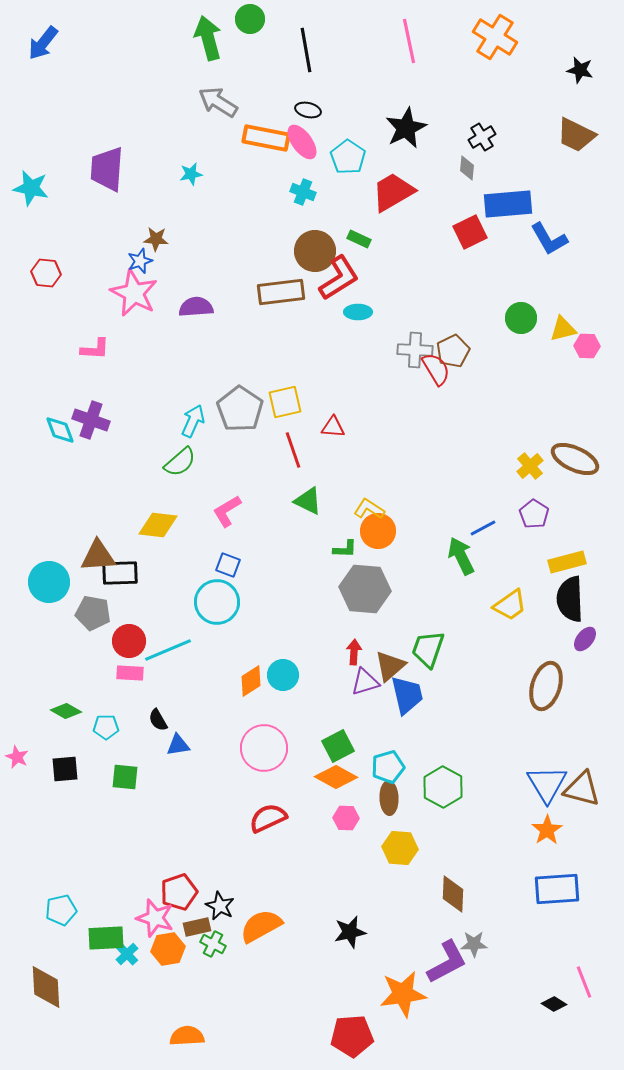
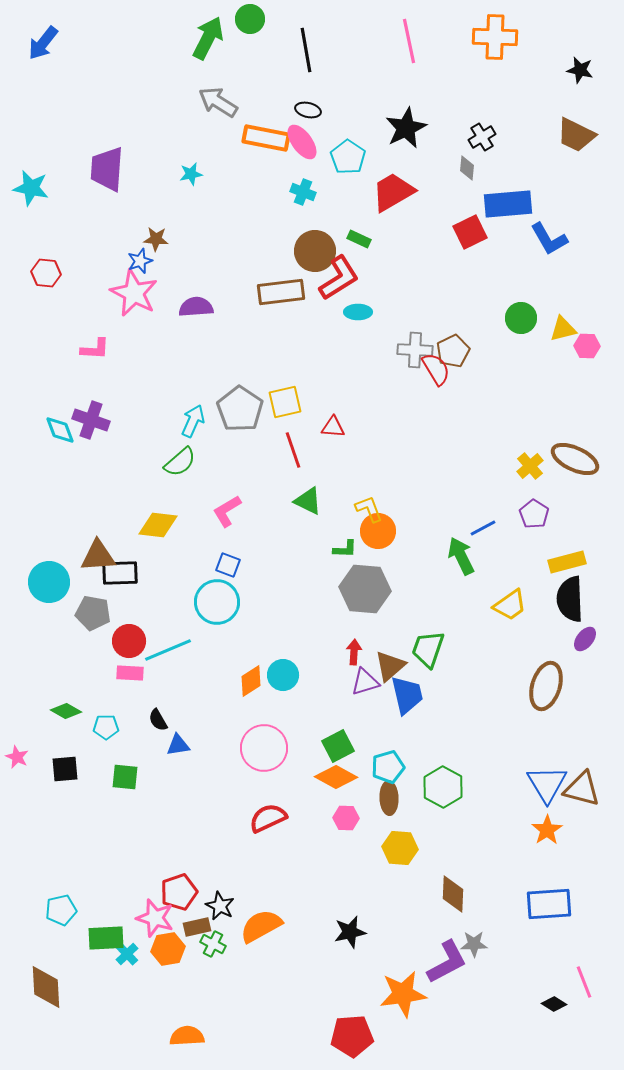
orange cross at (495, 37): rotated 30 degrees counterclockwise
green arrow at (208, 38): rotated 42 degrees clockwise
yellow L-shape at (369, 509): rotated 36 degrees clockwise
blue rectangle at (557, 889): moved 8 px left, 15 px down
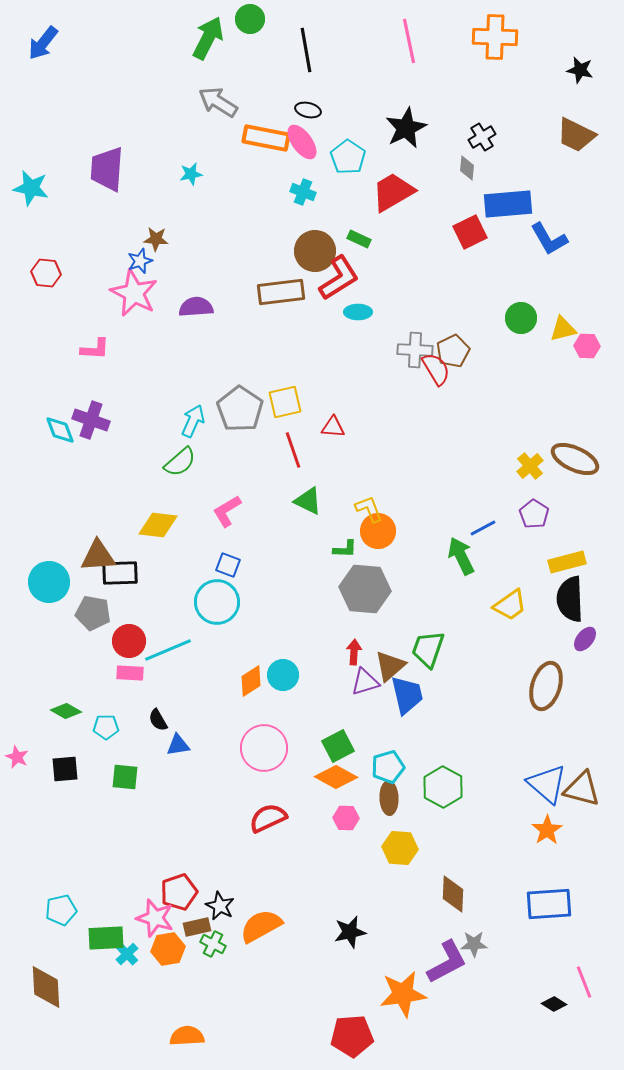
blue triangle at (547, 784): rotated 18 degrees counterclockwise
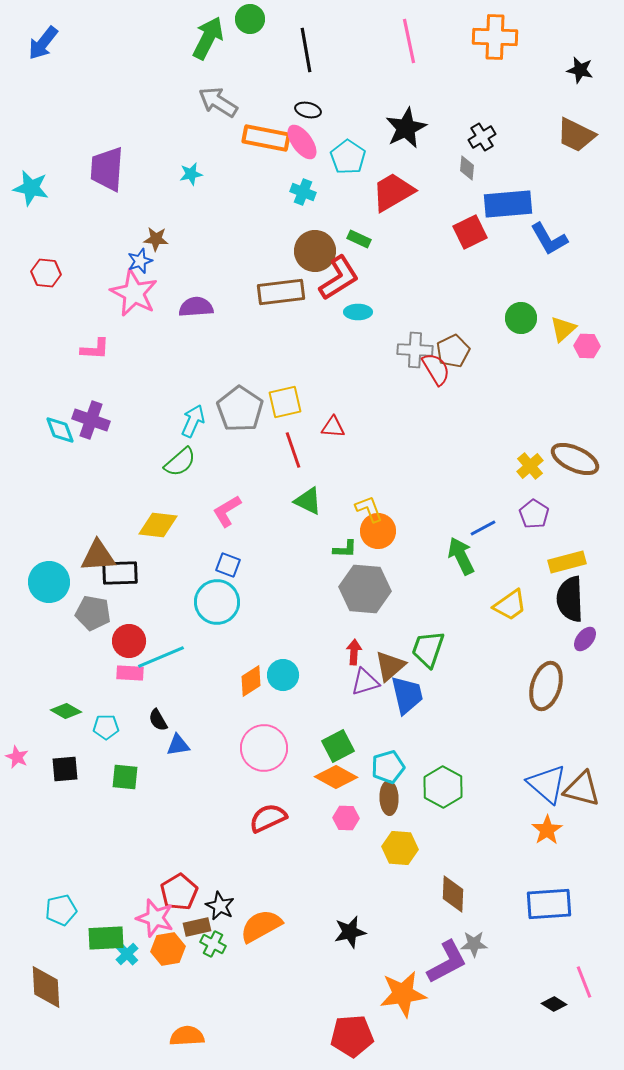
yellow triangle at (563, 329): rotated 28 degrees counterclockwise
cyan line at (168, 650): moved 7 px left, 7 px down
red pentagon at (179, 892): rotated 12 degrees counterclockwise
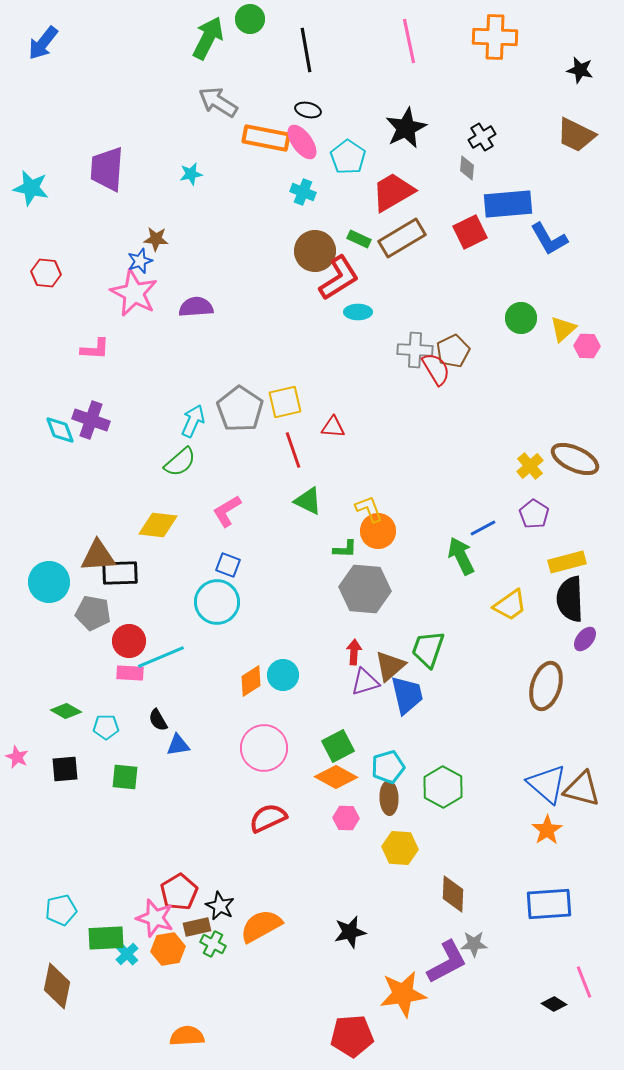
brown rectangle at (281, 292): moved 121 px right, 54 px up; rotated 24 degrees counterclockwise
brown diamond at (46, 987): moved 11 px right, 1 px up; rotated 15 degrees clockwise
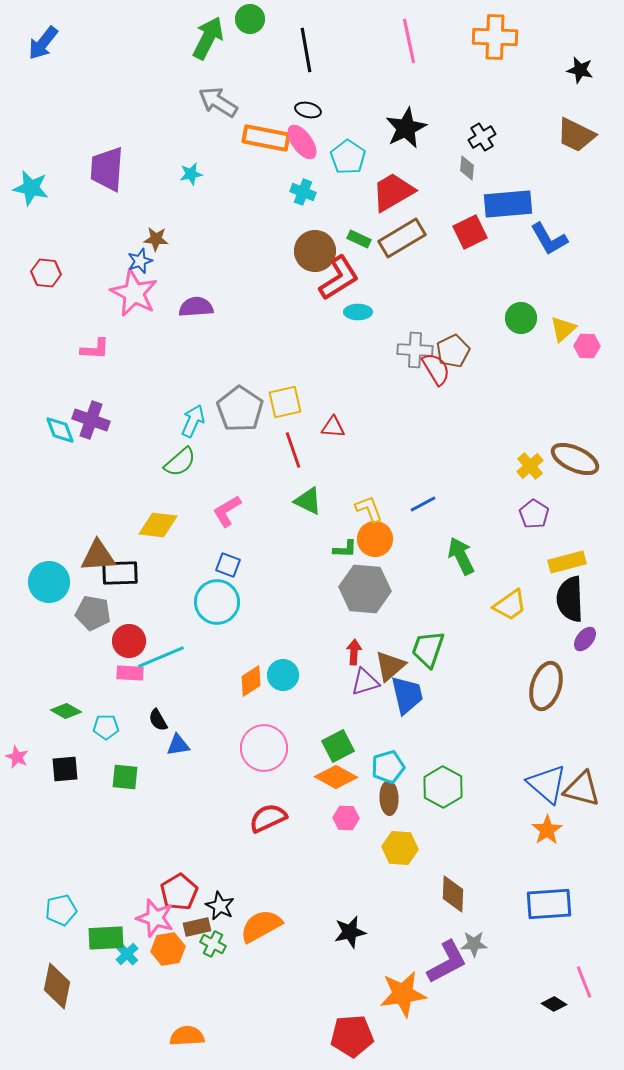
blue line at (483, 528): moved 60 px left, 24 px up
orange circle at (378, 531): moved 3 px left, 8 px down
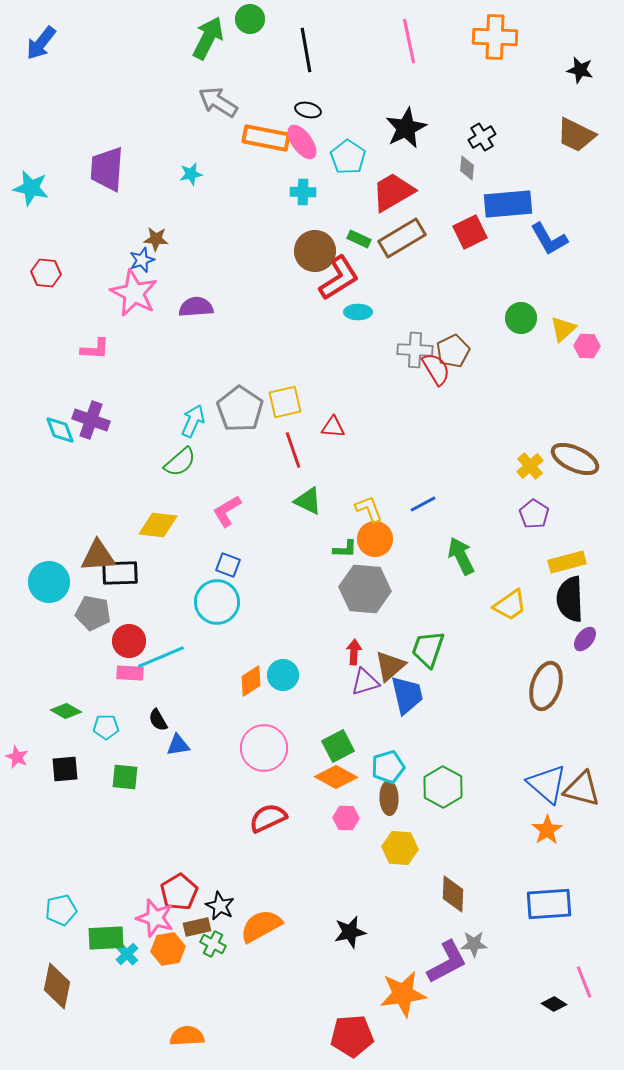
blue arrow at (43, 43): moved 2 px left
cyan cross at (303, 192): rotated 20 degrees counterclockwise
blue star at (140, 261): moved 2 px right, 1 px up
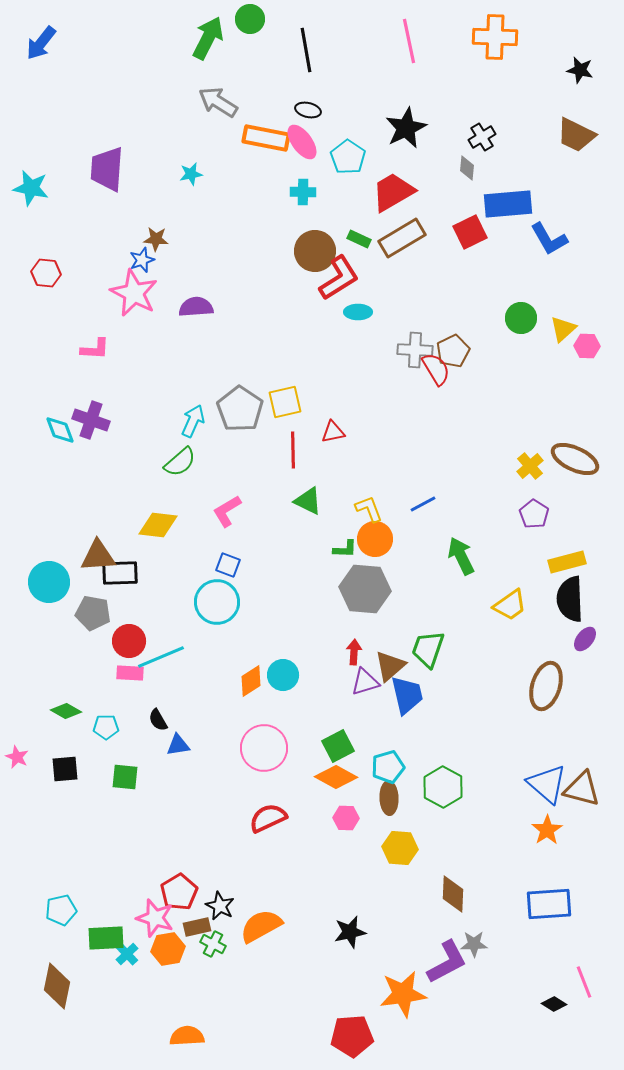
red triangle at (333, 427): moved 5 px down; rotated 15 degrees counterclockwise
red line at (293, 450): rotated 18 degrees clockwise
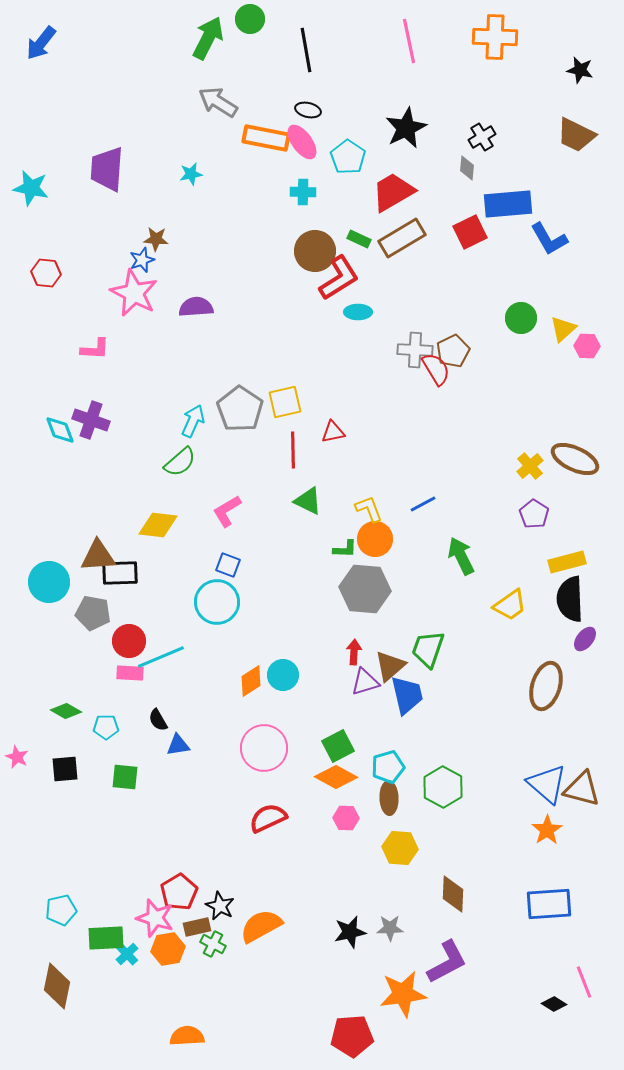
gray star at (474, 944): moved 84 px left, 16 px up
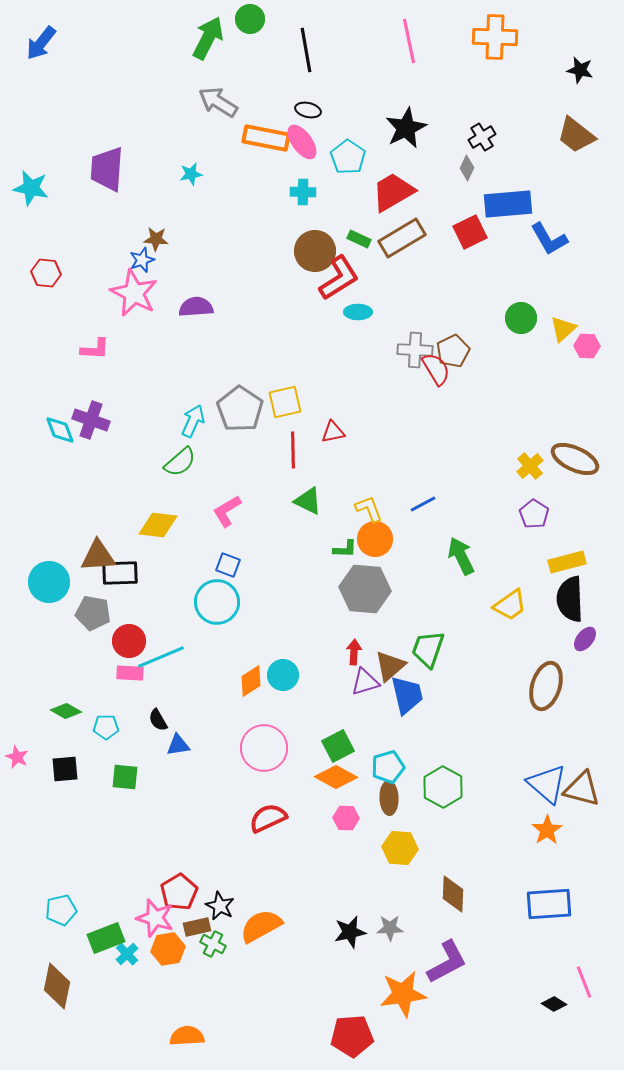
brown trapezoid at (576, 135): rotated 12 degrees clockwise
gray diamond at (467, 168): rotated 20 degrees clockwise
green rectangle at (106, 938): rotated 18 degrees counterclockwise
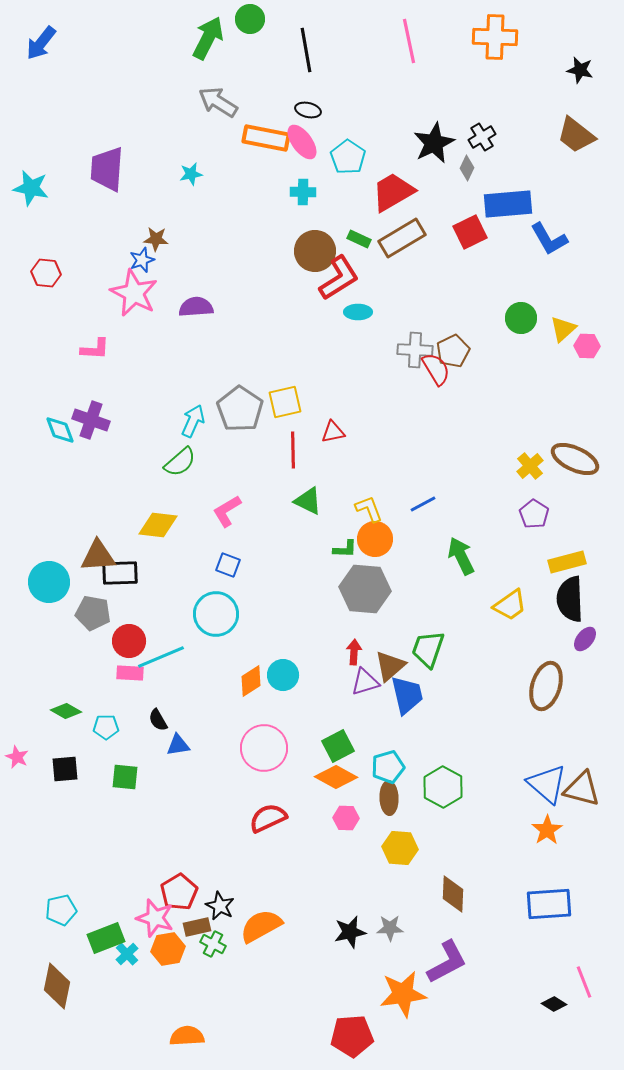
black star at (406, 128): moved 28 px right, 15 px down
cyan circle at (217, 602): moved 1 px left, 12 px down
